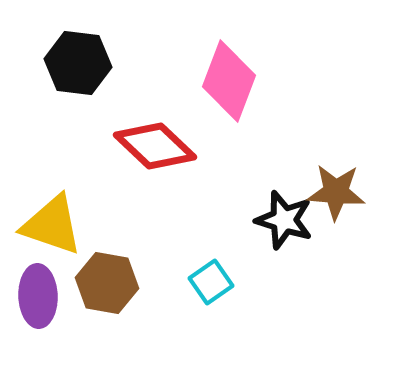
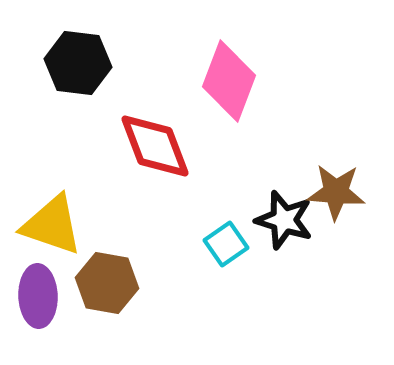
red diamond: rotated 26 degrees clockwise
cyan square: moved 15 px right, 38 px up
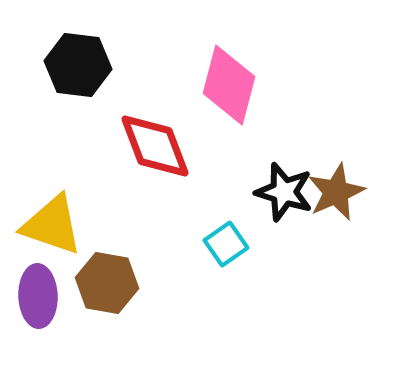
black hexagon: moved 2 px down
pink diamond: moved 4 px down; rotated 6 degrees counterclockwise
brown star: rotated 28 degrees counterclockwise
black star: moved 28 px up
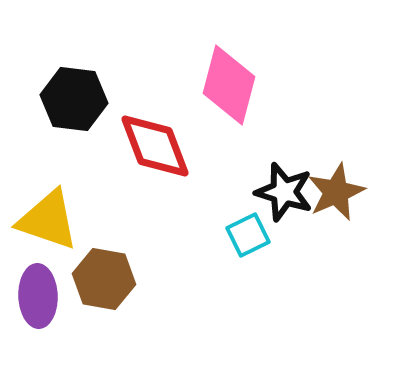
black hexagon: moved 4 px left, 34 px down
yellow triangle: moved 4 px left, 5 px up
cyan square: moved 22 px right, 9 px up; rotated 9 degrees clockwise
brown hexagon: moved 3 px left, 4 px up
